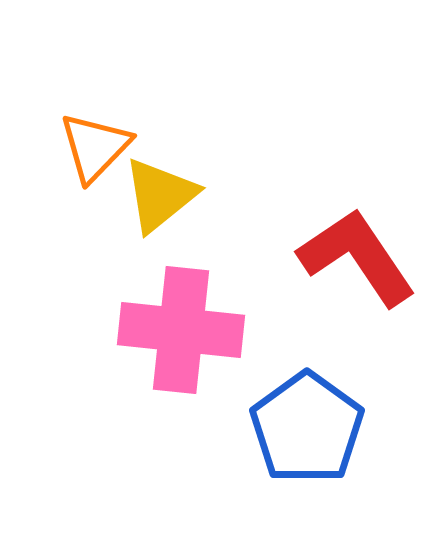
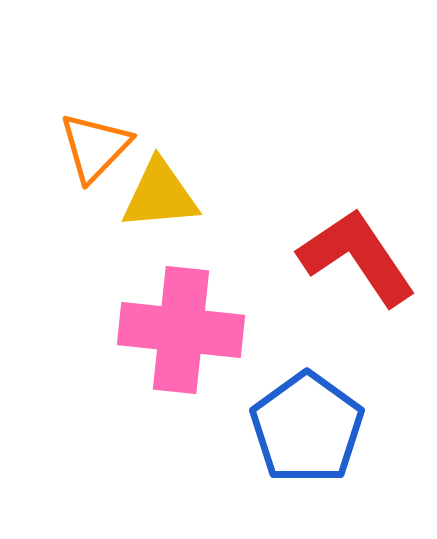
yellow triangle: rotated 34 degrees clockwise
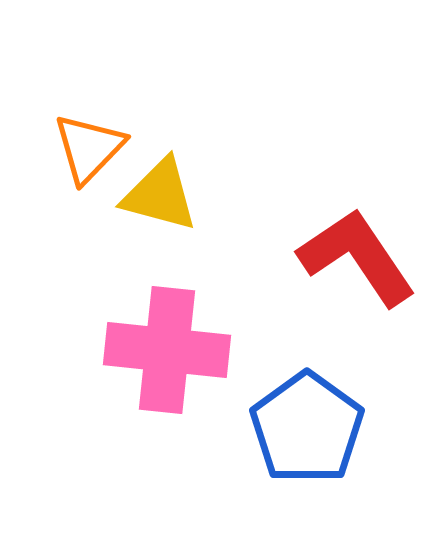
orange triangle: moved 6 px left, 1 px down
yellow triangle: rotated 20 degrees clockwise
pink cross: moved 14 px left, 20 px down
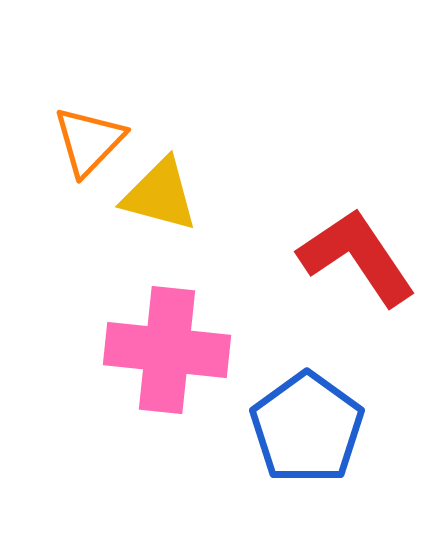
orange triangle: moved 7 px up
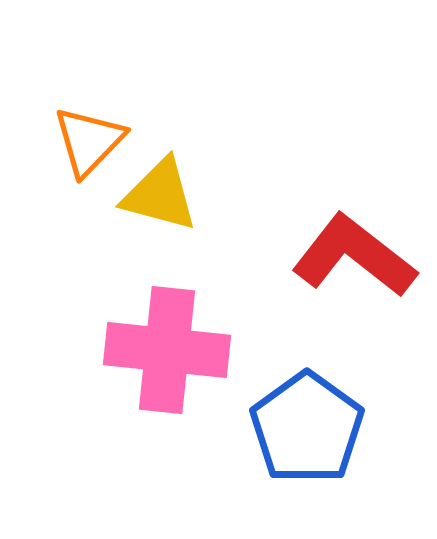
red L-shape: moved 3 px left, 1 px up; rotated 18 degrees counterclockwise
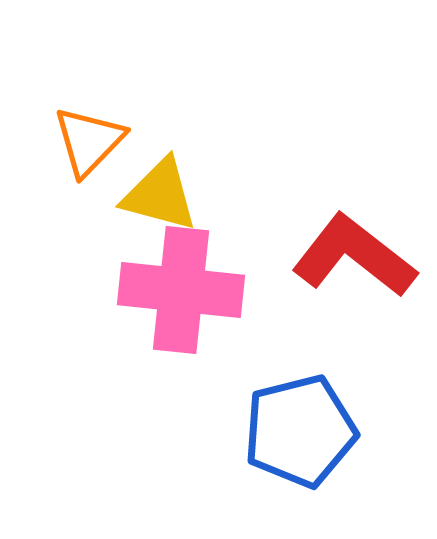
pink cross: moved 14 px right, 60 px up
blue pentagon: moved 7 px left, 3 px down; rotated 22 degrees clockwise
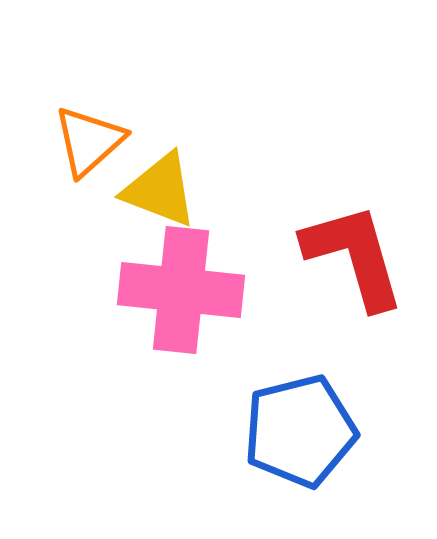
orange triangle: rotated 4 degrees clockwise
yellow triangle: moved 5 px up; rotated 6 degrees clockwise
red L-shape: rotated 36 degrees clockwise
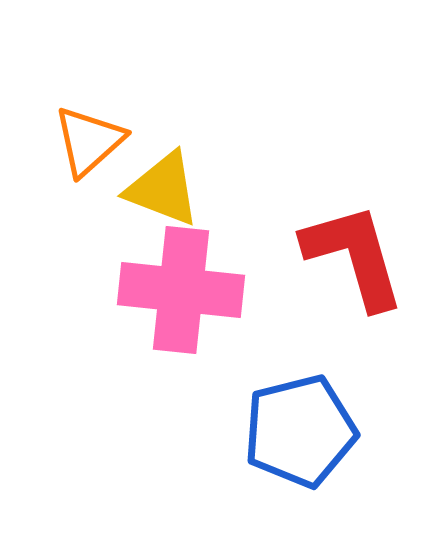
yellow triangle: moved 3 px right, 1 px up
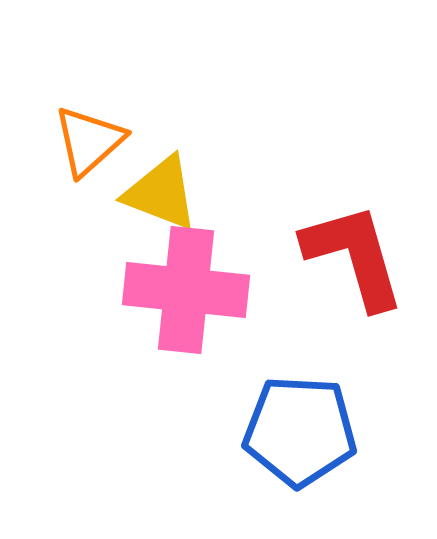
yellow triangle: moved 2 px left, 4 px down
pink cross: moved 5 px right
blue pentagon: rotated 17 degrees clockwise
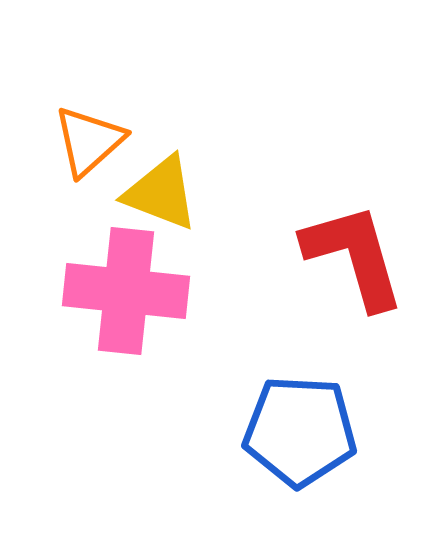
pink cross: moved 60 px left, 1 px down
